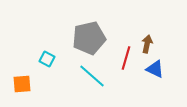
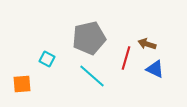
brown arrow: rotated 84 degrees counterclockwise
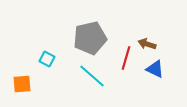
gray pentagon: moved 1 px right
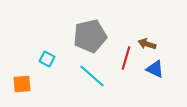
gray pentagon: moved 2 px up
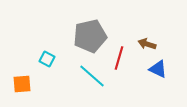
red line: moved 7 px left
blue triangle: moved 3 px right
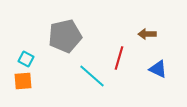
gray pentagon: moved 25 px left
brown arrow: moved 10 px up; rotated 18 degrees counterclockwise
cyan square: moved 21 px left
orange square: moved 1 px right, 3 px up
